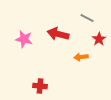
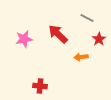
red arrow: rotated 30 degrees clockwise
pink star: rotated 24 degrees counterclockwise
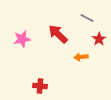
pink star: moved 2 px left
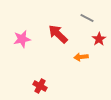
red cross: rotated 24 degrees clockwise
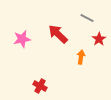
orange arrow: rotated 104 degrees clockwise
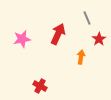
gray line: rotated 40 degrees clockwise
red arrow: rotated 70 degrees clockwise
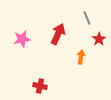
red cross: rotated 16 degrees counterclockwise
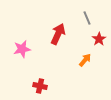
pink star: moved 10 px down
orange arrow: moved 4 px right, 3 px down; rotated 32 degrees clockwise
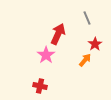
red star: moved 4 px left, 5 px down
pink star: moved 24 px right, 6 px down; rotated 24 degrees counterclockwise
